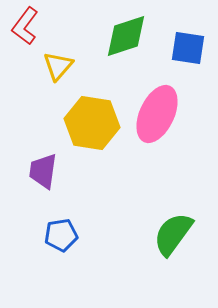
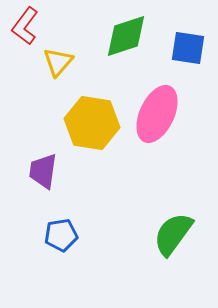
yellow triangle: moved 4 px up
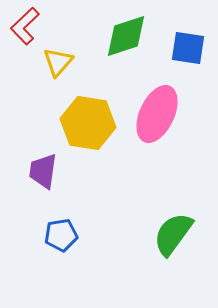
red L-shape: rotated 9 degrees clockwise
yellow hexagon: moved 4 px left
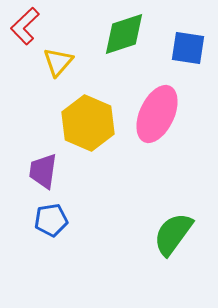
green diamond: moved 2 px left, 2 px up
yellow hexagon: rotated 14 degrees clockwise
blue pentagon: moved 10 px left, 15 px up
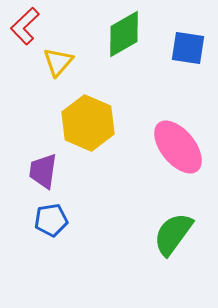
green diamond: rotated 12 degrees counterclockwise
pink ellipse: moved 21 px right, 33 px down; rotated 64 degrees counterclockwise
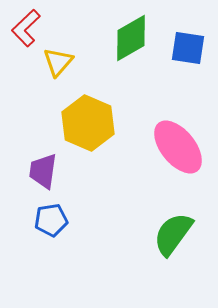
red L-shape: moved 1 px right, 2 px down
green diamond: moved 7 px right, 4 px down
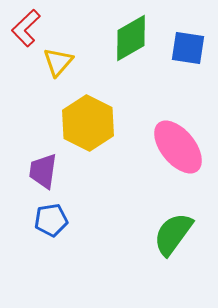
yellow hexagon: rotated 4 degrees clockwise
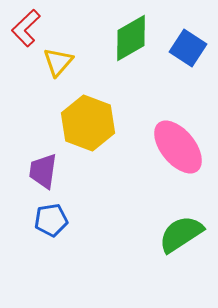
blue square: rotated 24 degrees clockwise
yellow hexagon: rotated 6 degrees counterclockwise
green semicircle: moved 8 px right; rotated 21 degrees clockwise
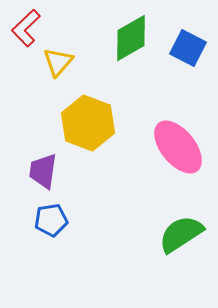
blue square: rotated 6 degrees counterclockwise
